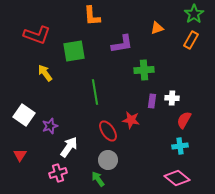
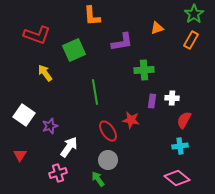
purple L-shape: moved 2 px up
green square: moved 1 px up; rotated 15 degrees counterclockwise
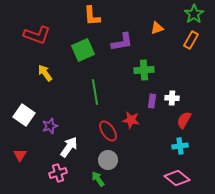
green square: moved 9 px right
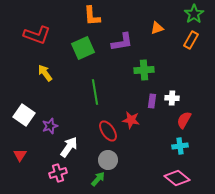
green square: moved 2 px up
green arrow: rotated 77 degrees clockwise
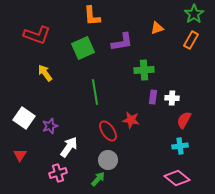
purple rectangle: moved 1 px right, 4 px up
white square: moved 3 px down
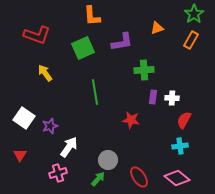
red ellipse: moved 31 px right, 46 px down
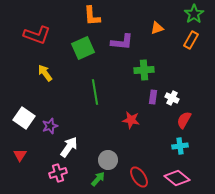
purple L-shape: rotated 15 degrees clockwise
white cross: rotated 24 degrees clockwise
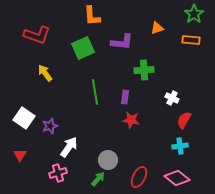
orange rectangle: rotated 66 degrees clockwise
purple rectangle: moved 28 px left
red ellipse: rotated 60 degrees clockwise
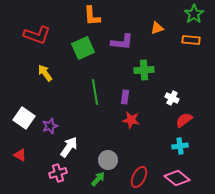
red semicircle: rotated 24 degrees clockwise
red triangle: rotated 32 degrees counterclockwise
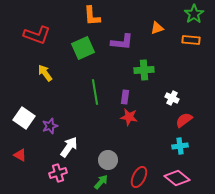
red star: moved 2 px left, 3 px up
green arrow: moved 3 px right, 3 px down
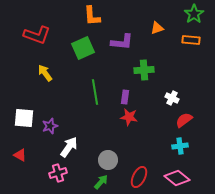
white square: rotated 30 degrees counterclockwise
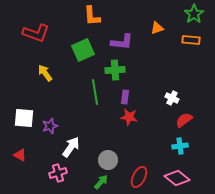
red L-shape: moved 1 px left, 2 px up
green square: moved 2 px down
green cross: moved 29 px left
white arrow: moved 2 px right
